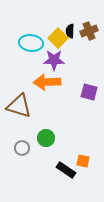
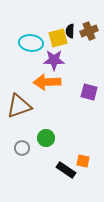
yellow square: rotated 30 degrees clockwise
brown triangle: rotated 36 degrees counterclockwise
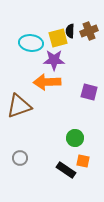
green circle: moved 29 px right
gray circle: moved 2 px left, 10 px down
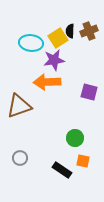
yellow square: rotated 18 degrees counterclockwise
purple star: rotated 10 degrees counterclockwise
black rectangle: moved 4 px left
